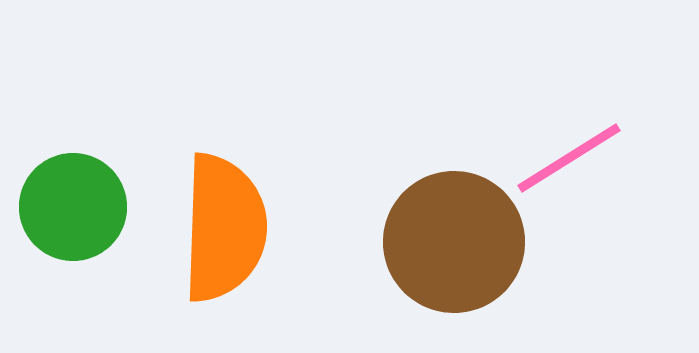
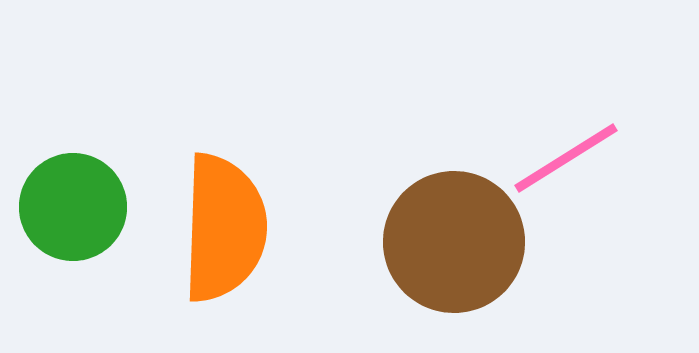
pink line: moved 3 px left
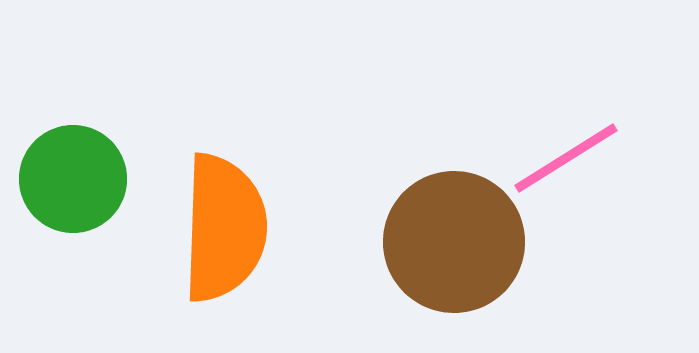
green circle: moved 28 px up
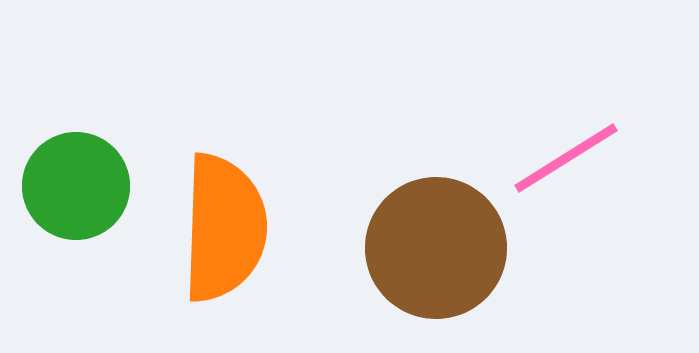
green circle: moved 3 px right, 7 px down
brown circle: moved 18 px left, 6 px down
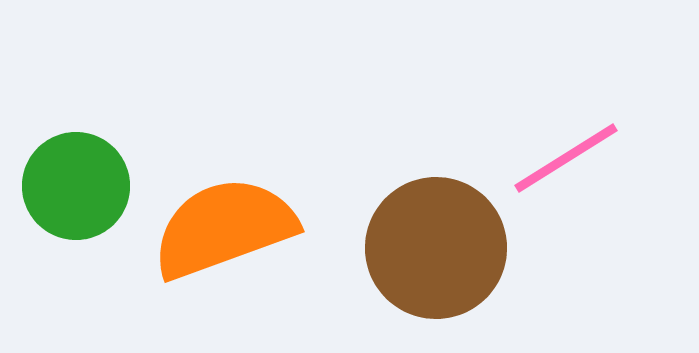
orange semicircle: rotated 112 degrees counterclockwise
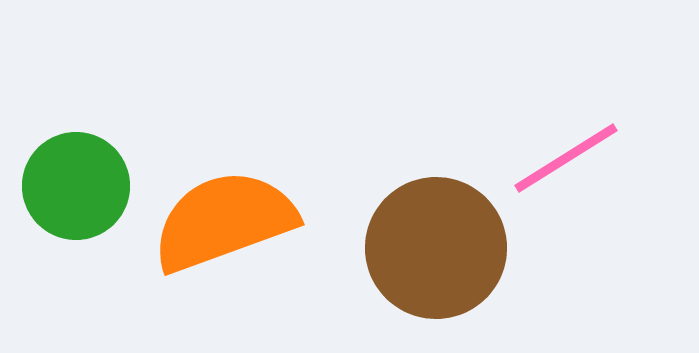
orange semicircle: moved 7 px up
